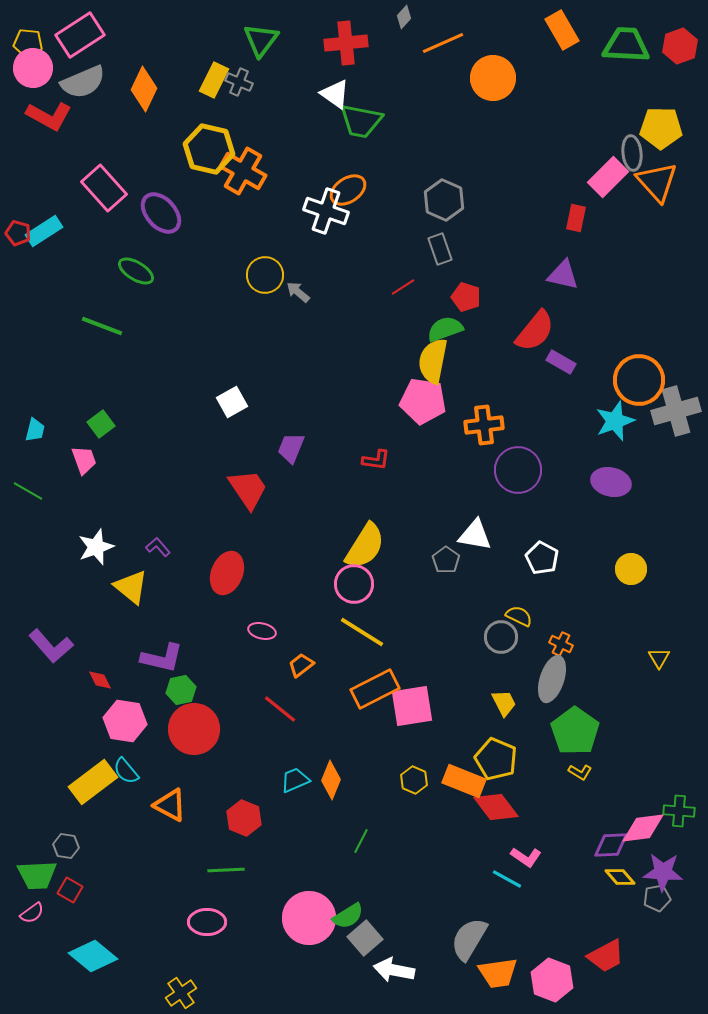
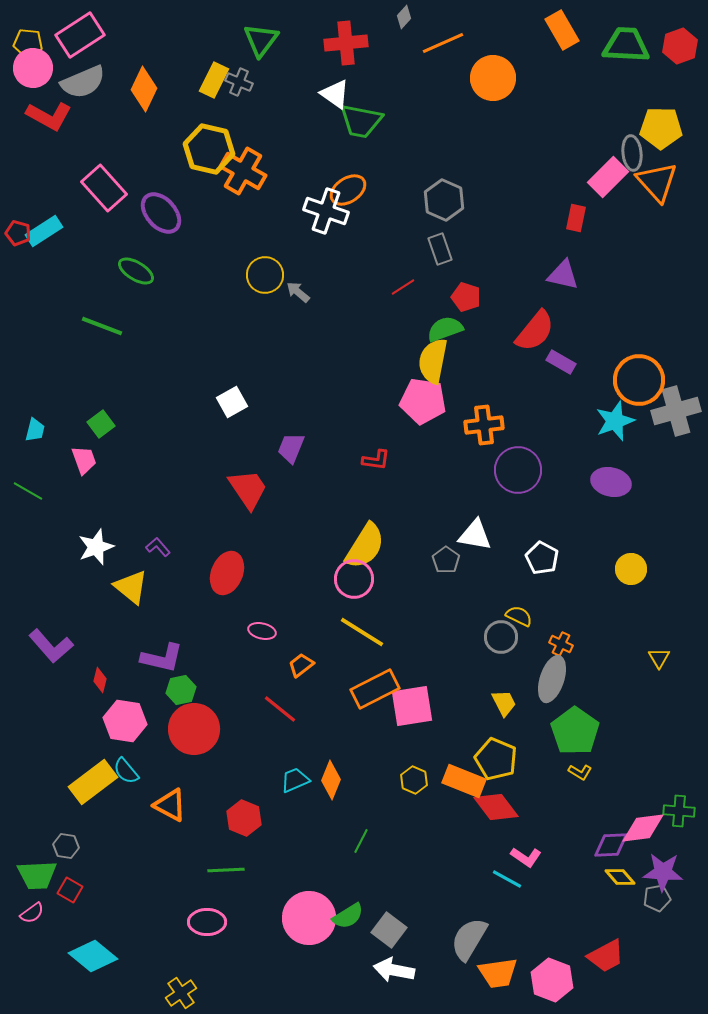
pink circle at (354, 584): moved 5 px up
red diamond at (100, 680): rotated 40 degrees clockwise
gray square at (365, 938): moved 24 px right, 8 px up; rotated 12 degrees counterclockwise
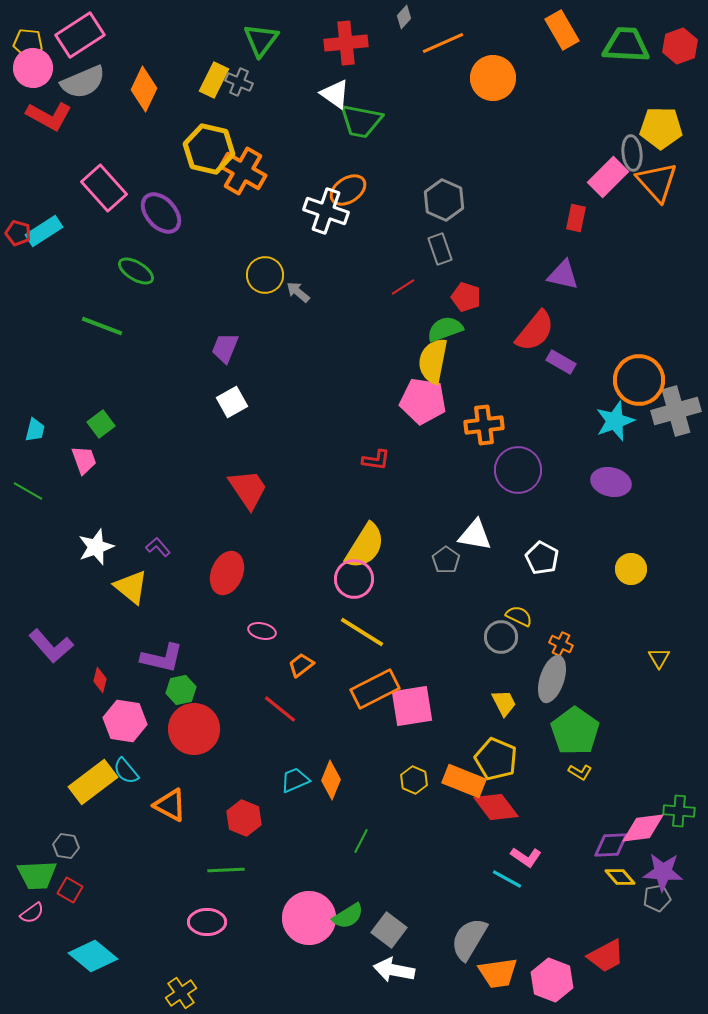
purple trapezoid at (291, 448): moved 66 px left, 100 px up
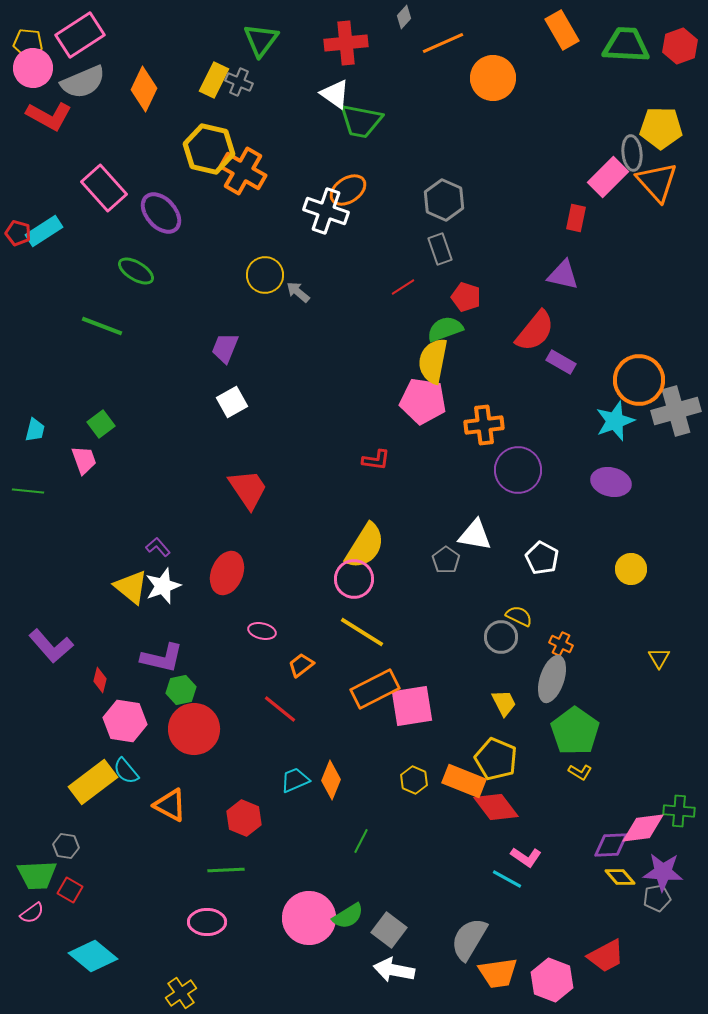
green line at (28, 491): rotated 24 degrees counterclockwise
white star at (96, 547): moved 67 px right, 39 px down
